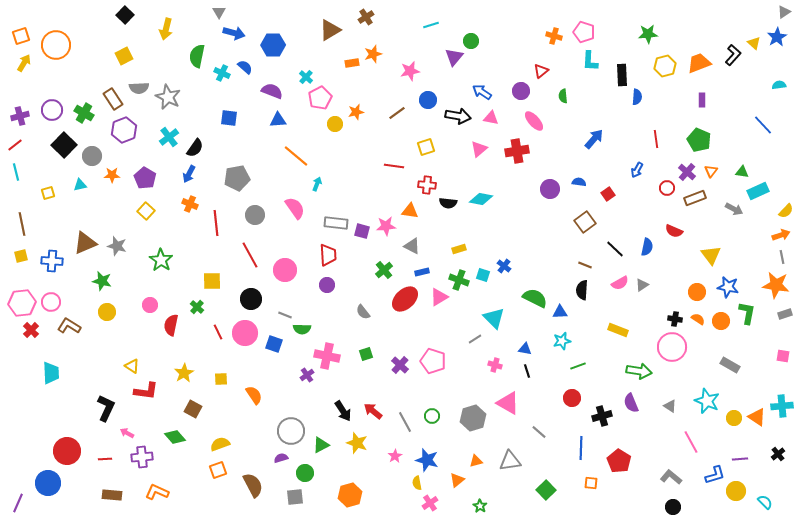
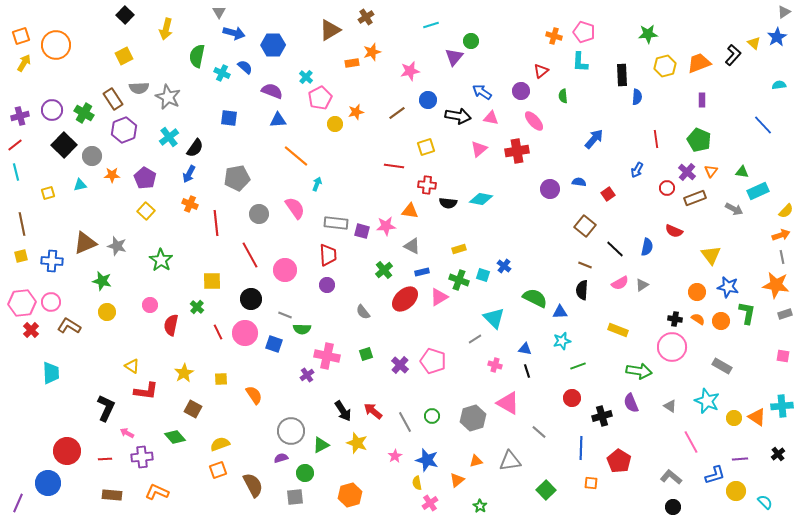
orange star at (373, 54): moved 1 px left, 2 px up
cyan L-shape at (590, 61): moved 10 px left, 1 px down
gray circle at (255, 215): moved 4 px right, 1 px up
brown square at (585, 222): moved 4 px down; rotated 15 degrees counterclockwise
gray rectangle at (730, 365): moved 8 px left, 1 px down
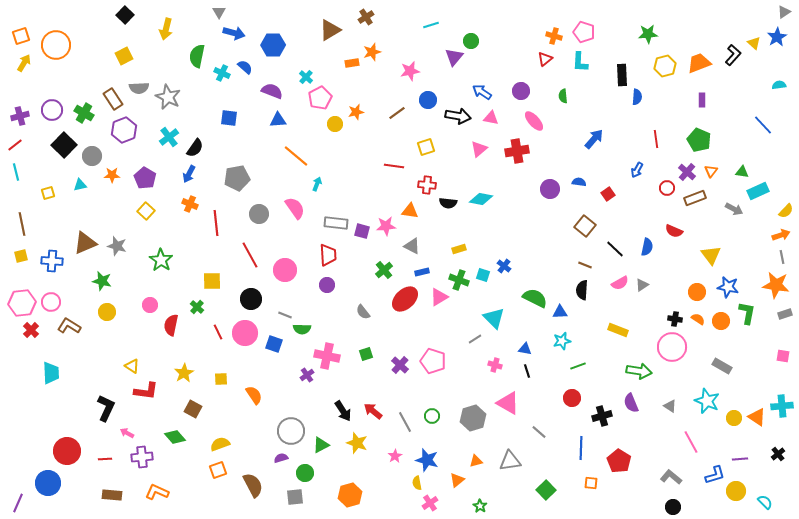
red triangle at (541, 71): moved 4 px right, 12 px up
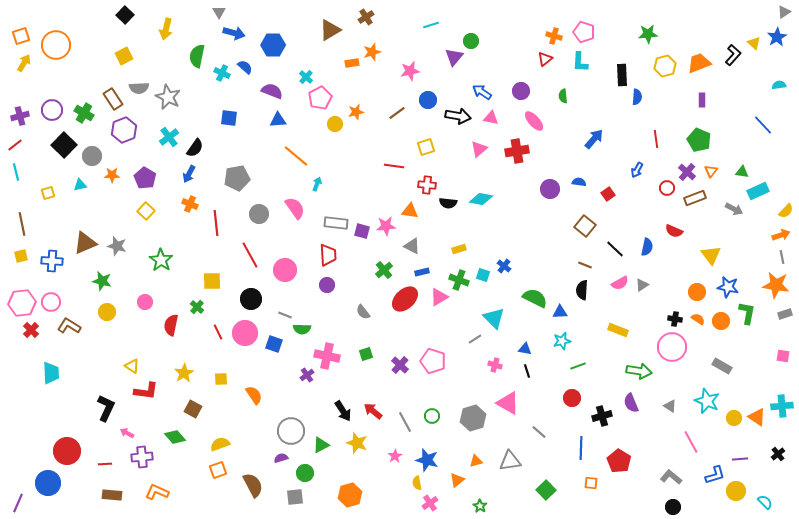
pink circle at (150, 305): moved 5 px left, 3 px up
red line at (105, 459): moved 5 px down
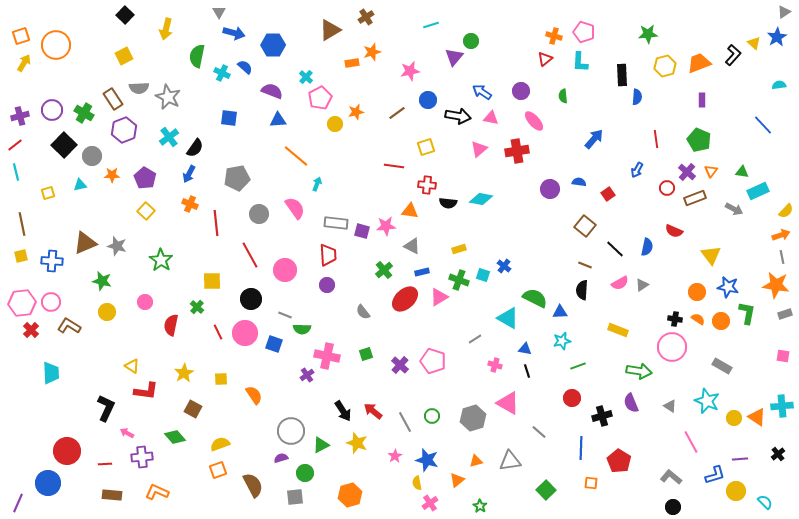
cyan triangle at (494, 318): moved 14 px right; rotated 15 degrees counterclockwise
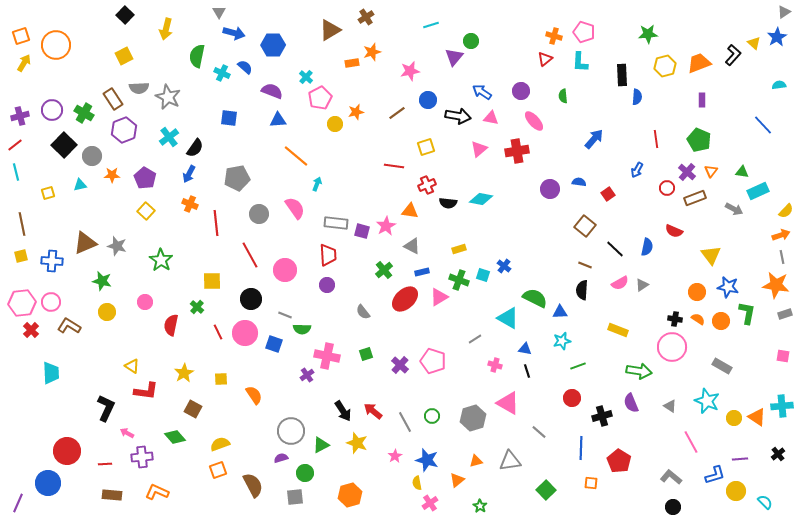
red cross at (427, 185): rotated 30 degrees counterclockwise
pink star at (386, 226): rotated 24 degrees counterclockwise
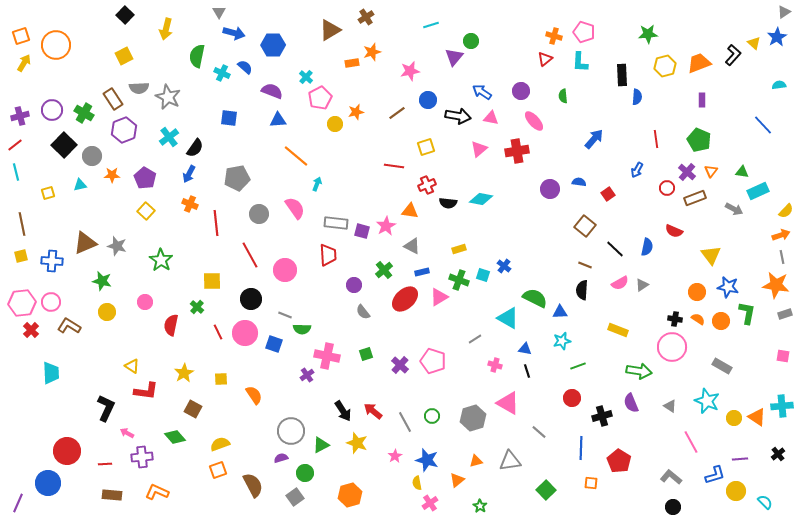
purple circle at (327, 285): moved 27 px right
gray square at (295, 497): rotated 30 degrees counterclockwise
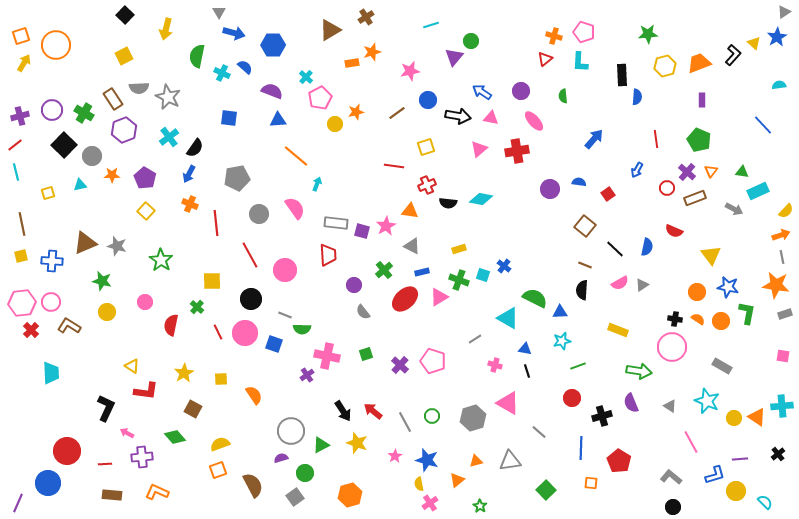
yellow semicircle at (417, 483): moved 2 px right, 1 px down
